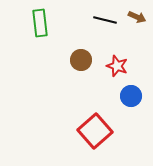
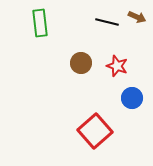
black line: moved 2 px right, 2 px down
brown circle: moved 3 px down
blue circle: moved 1 px right, 2 px down
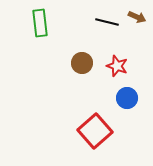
brown circle: moved 1 px right
blue circle: moved 5 px left
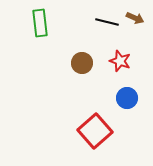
brown arrow: moved 2 px left, 1 px down
red star: moved 3 px right, 5 px up
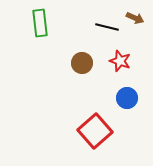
black line: moved 5 px down
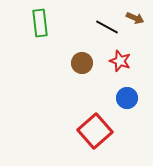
black line: rotated 15 degrees clockwise
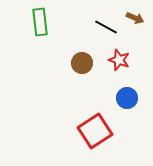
green rectangle: moved 1 px up
black line: moved 1 px left
red star: moved 1 px left, 1 px up
red square: rotated 8 degrees clockwise
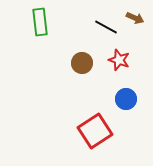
blue circle: moved 1 px left, 1 px down
